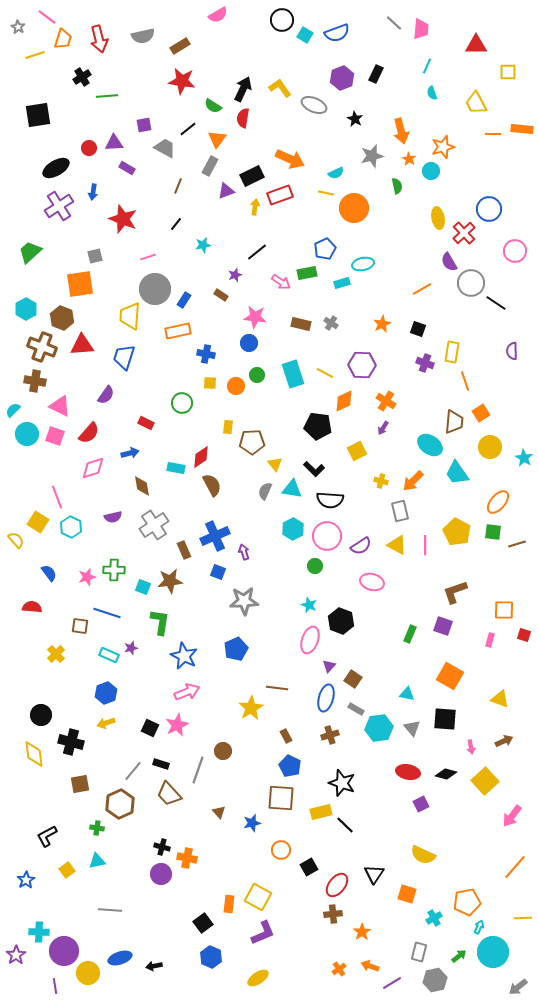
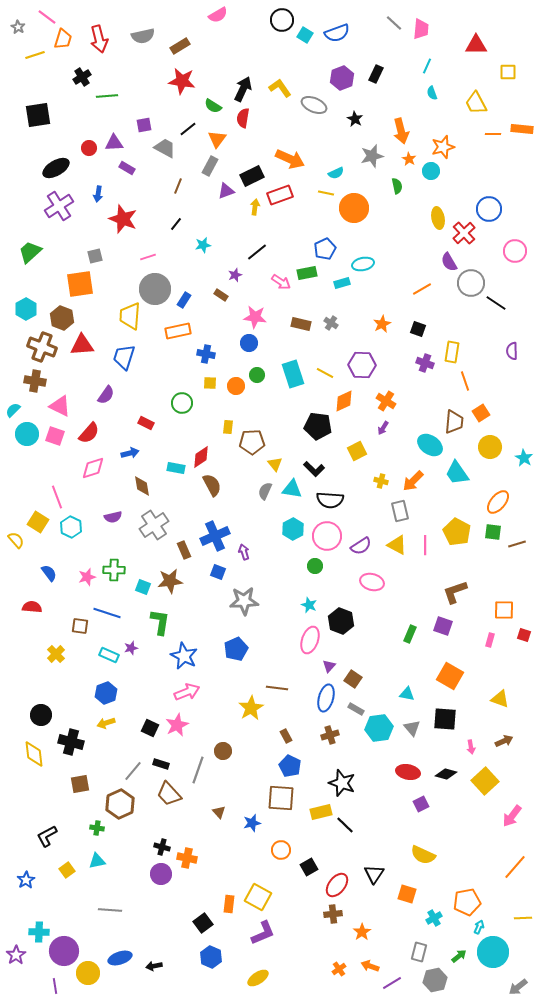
blue arrow at (93, 192): moved 5 px right, 2 px down
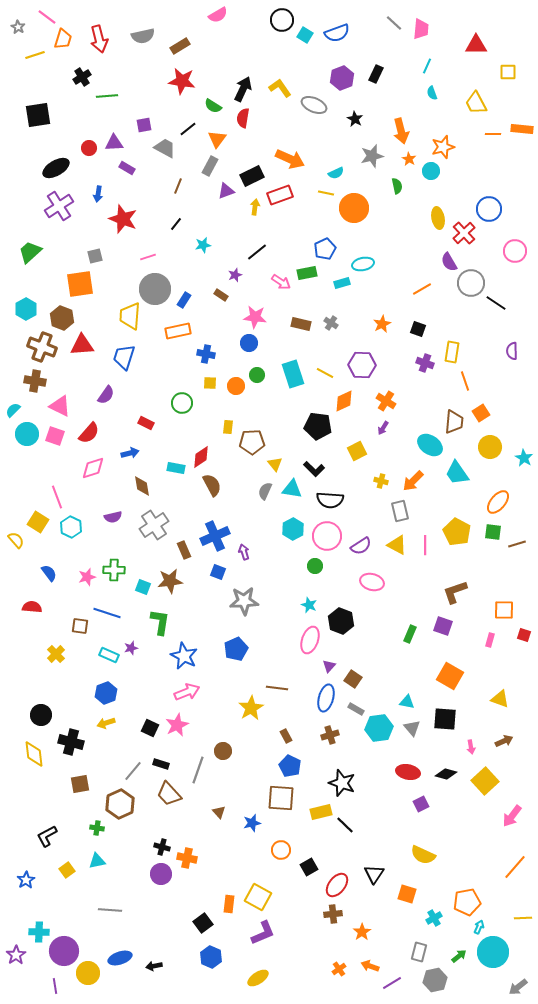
cyan triangle at (407, 694): moved 8 px down
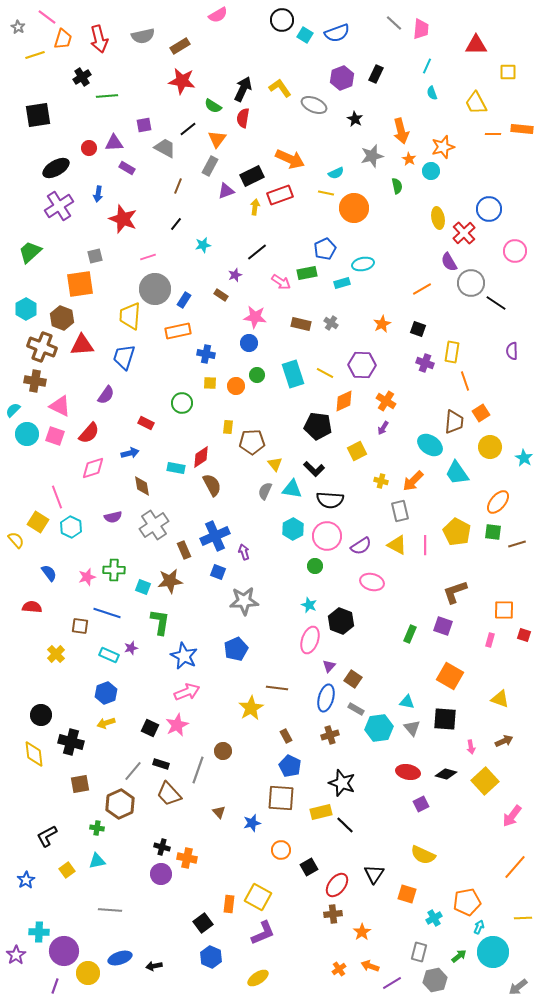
purple line at (55, 986): rotated 28 degrees clockwise
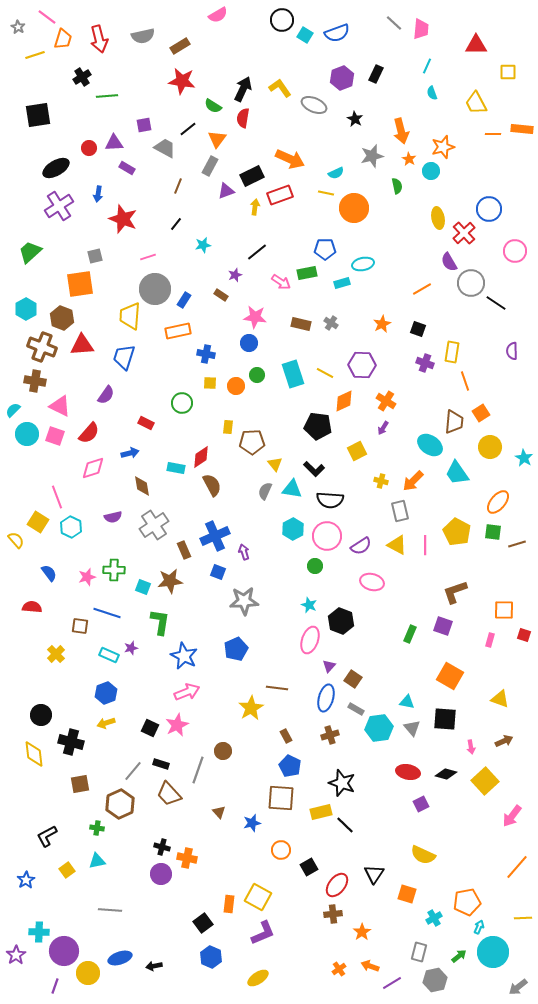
blue pentagon at (325, 249): rotated 25 degrees clockwise
orange line at (515, 867): moved 2 px right
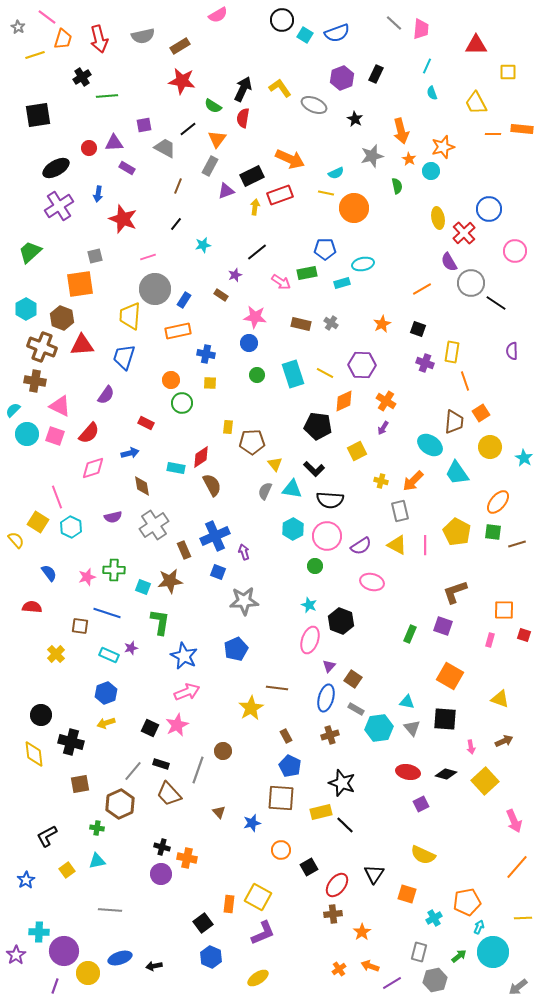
orange circle at (236, 386): moved 65 px left, 6 px up
pink arrow at (512, 816): moved 2 px right, 5 px down; rotated 60 degrees counterclockwise
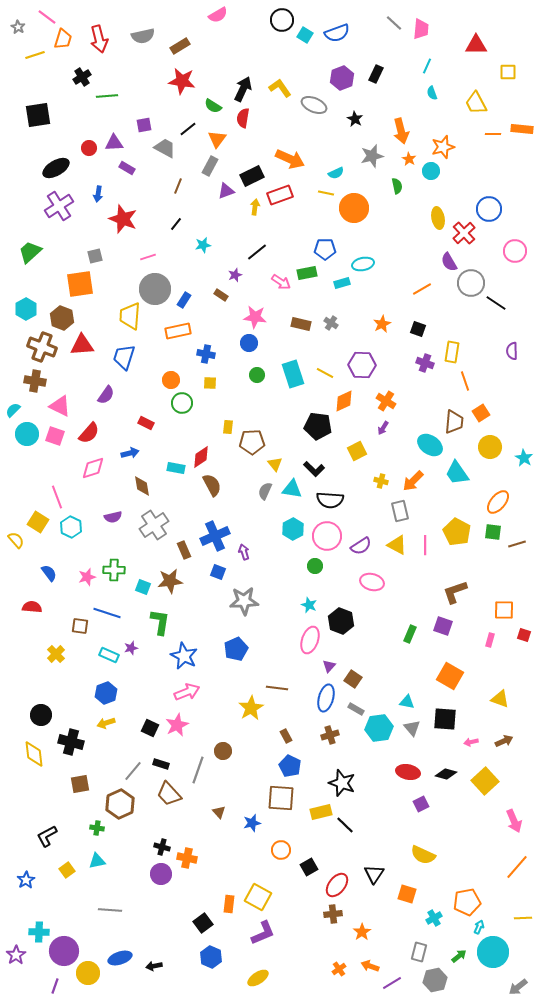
pink arrow at (471, 747): moved 5 px up; rotated 88 degrees clockwise
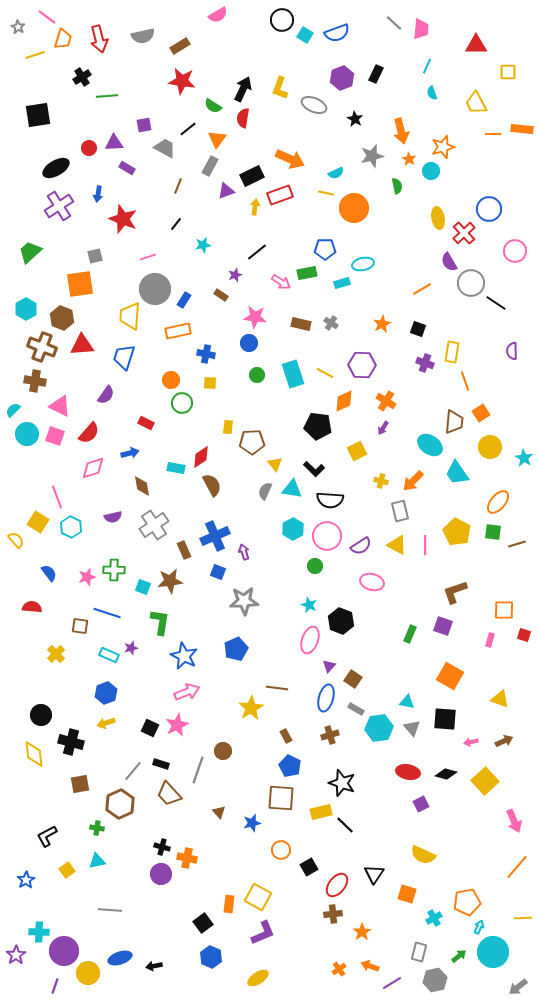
yellow L-shape at (280, 88): rotated 125 degrees counterclockwise
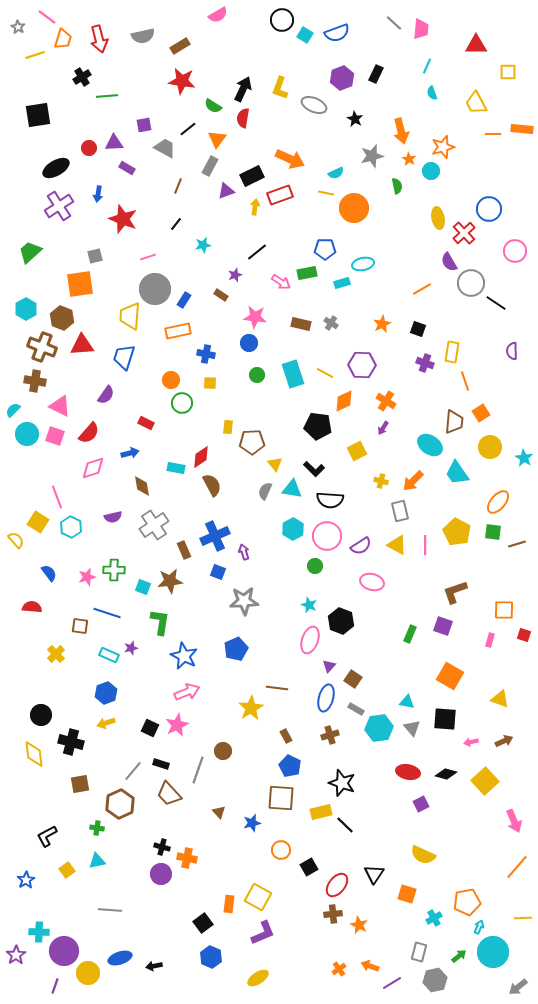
orange star at (362, 932): moved 3 px left, 7 px up; rotated 12 degrees counterclockwise
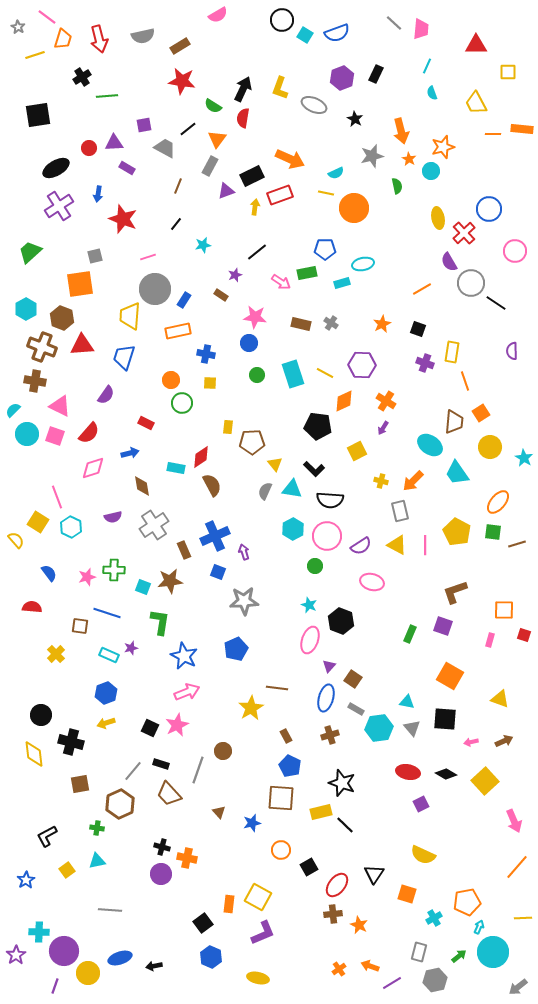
black diamond at (446, 774): rotated 15 degrees clockwise
yellow ellipse at (258, 978): rotated 45 degrees clockwise
